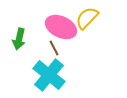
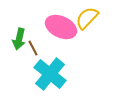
brown line: moved 21 px left
cyan cross: moved 1 px right, 1 px up
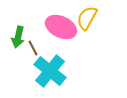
yellow semicircle: rotated 15 degrees counterclockwise
green arrow: moved 1 px left, 2 px up
cyan cross: moved 3 px up
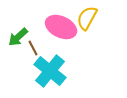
green arrow: rotated 35 degrees clockwise
